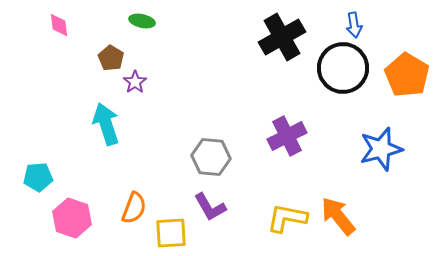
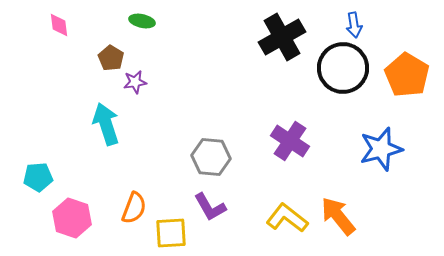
purple star: rotated 25 degrees clockwise
purple cross: moved 3 px right, 5 px down; rotated 30 degrees counterclockwise
yellow L-shape: rotated 27 degrees clockwise
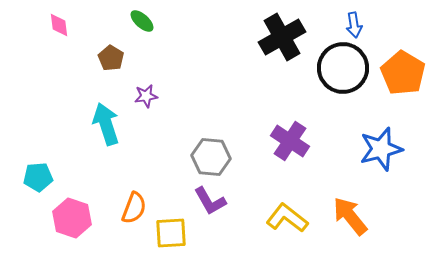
green ellipse: rotated 30 degrees clockwise
orange pentagon: moved 4 px left, 2 px up
purple star: moved 11 px right, 14 px down
purple L-shape: moved 6 px up
orange arrow: moved 12 px right
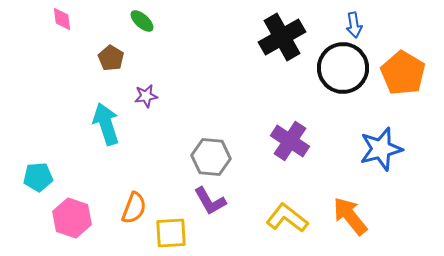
pink diamond: moved 3 px right, 6 px up
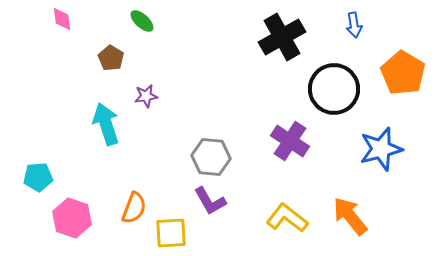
black circle: moved 9 px left, 21 px down
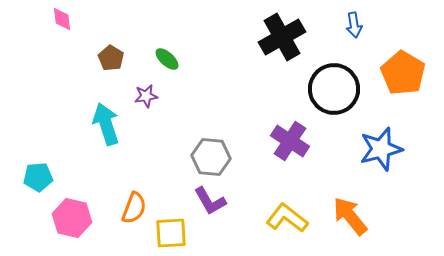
green ellipse: moved 25 px right, 38 px down
pink hexagon: rotated 6 degrees counterclockwise
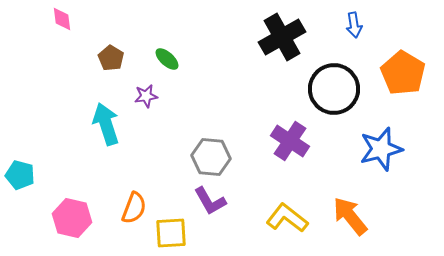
cyan pentagon: moved 18 px left, 2 px up; rotated 20 degrees clockwise
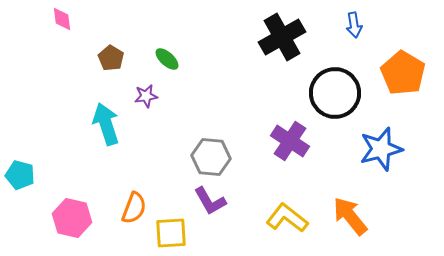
black circle: moved 1 px right, 4 px down
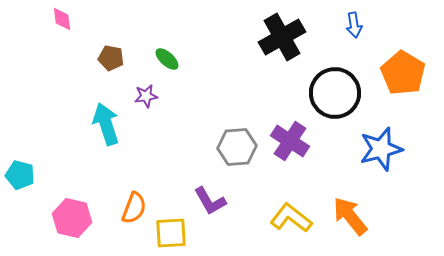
brown pentagon: rotated 20 degrees counterclockwise
gray hexagon: moved 26 px right, 10 px up; rotated 9 degrees counterclockwise
yellow L-shape: moved 4 px right
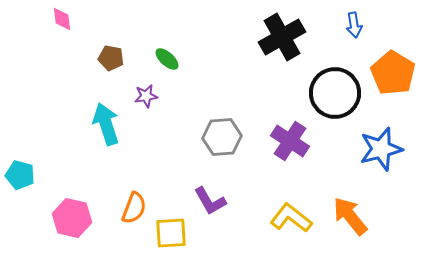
orange pentagon: moved 10 px left
gray hexagon: moved 15 px left, 10 px up
